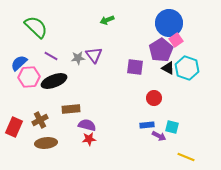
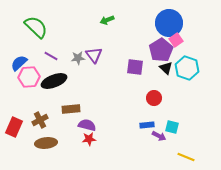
black triangle: moved 2 px left; rotated 16 degrees clockwise
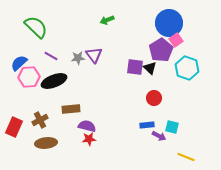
black triangle: moved 16 px left
purple semicircle: moved 1 px down
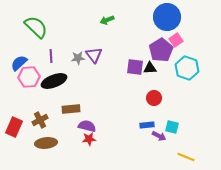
blue circle: moved 2 px left, 6 px up
purple line: rotated 56 degrees clockwise
black triangle: rotated 48 degrees counterclockwise
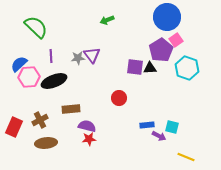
purple triangle: moved 2 px left
blue semicircle: moved 1 px down
red circle: moved 35 px left
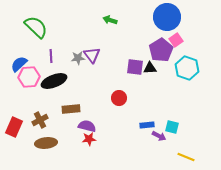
green arrow: moved 3 px right; rotated 40 degrees clockwise
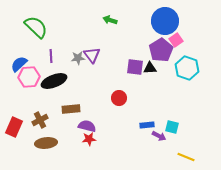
blue circle: moved 2 px left, 4 px down
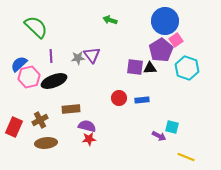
pink hexagon: rotated 10 degrees counterclockwise
blue rectangle: moved 5 px left, 25 px up
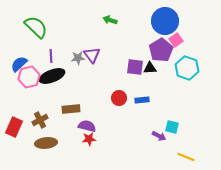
black ellipse: moved 2 px left, 5 px up
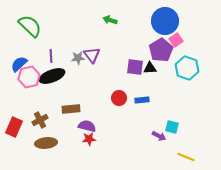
green semicircle: moved 6 px left, 1 px up
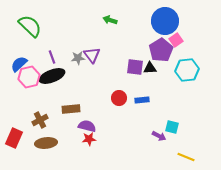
purple line: moved 1 px right, 1 px down; rotated 16 degrees counterclockwise
cyan hexagon: moved 2 px down; rotated 25 degrees counterclockwise
red rectangle: moved 11 px down
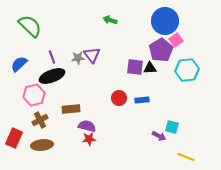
pink hexagon: moved 5 px right, 18 px down
brown ellipse: moved 4 px left, 2 px down
